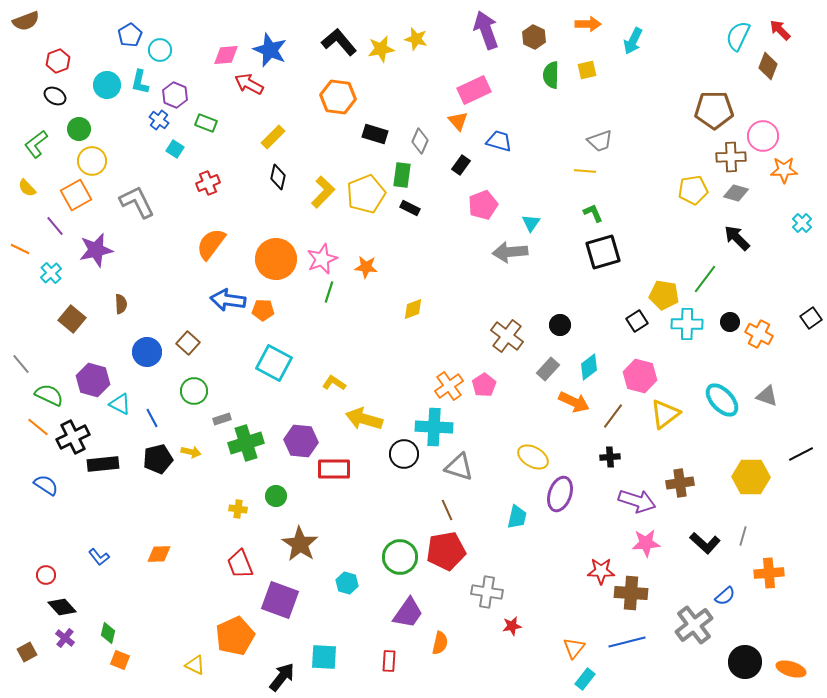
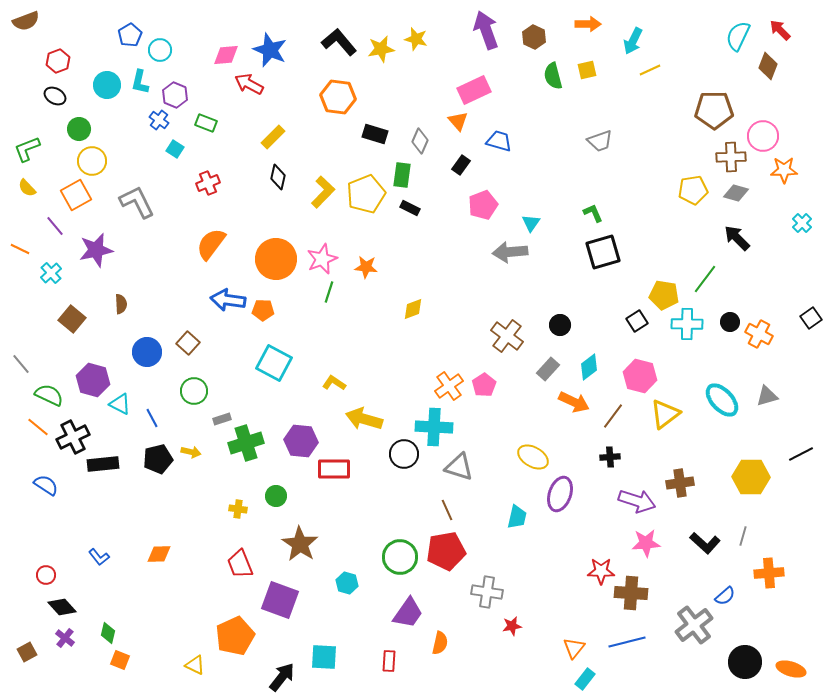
green semicircle at (551, 75): moved 2 px right, 1 px down; rotated 16 degrees counterclockwise
green L-shape at (36, 144): moved 9 px left, 5 px down; rotated 16 degrees clockwise
yellow line at (585, 171): moved 65 px right, 101 px up; rotated 30 degrees counterclockwise
gray triangle at (767, 396): rotated 35 degrees counterclockwise
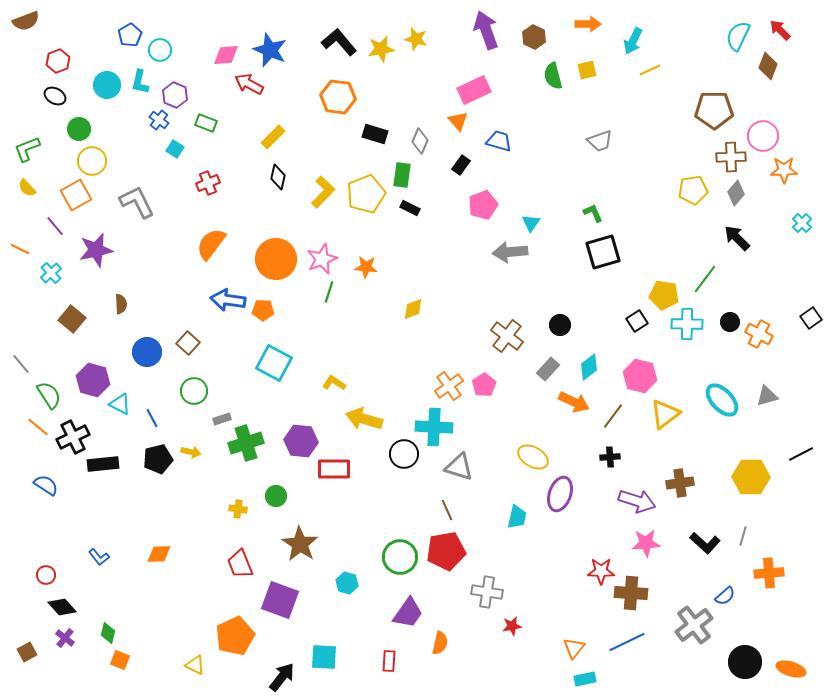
gray diamond at (736, 193): rotated 65 degrees counterclockwise
green semicircle at (49, 395): rotated 32 degrees clockwise
blue line at (627, 642): rotated 12 degrees counterclockwise
cyan rectangle at (585, 679): rotated 40 degrees clockwise
